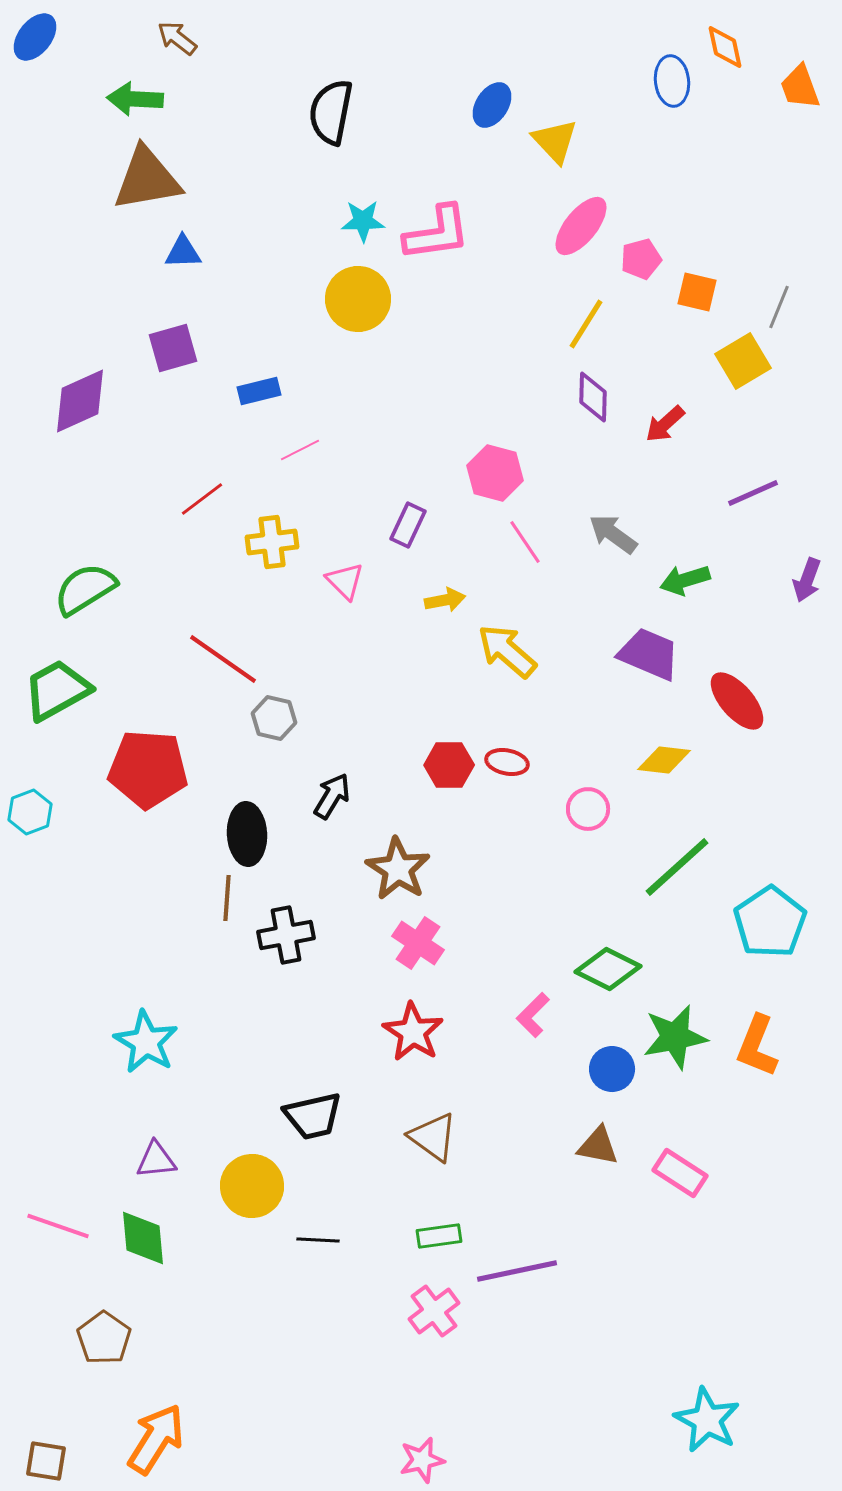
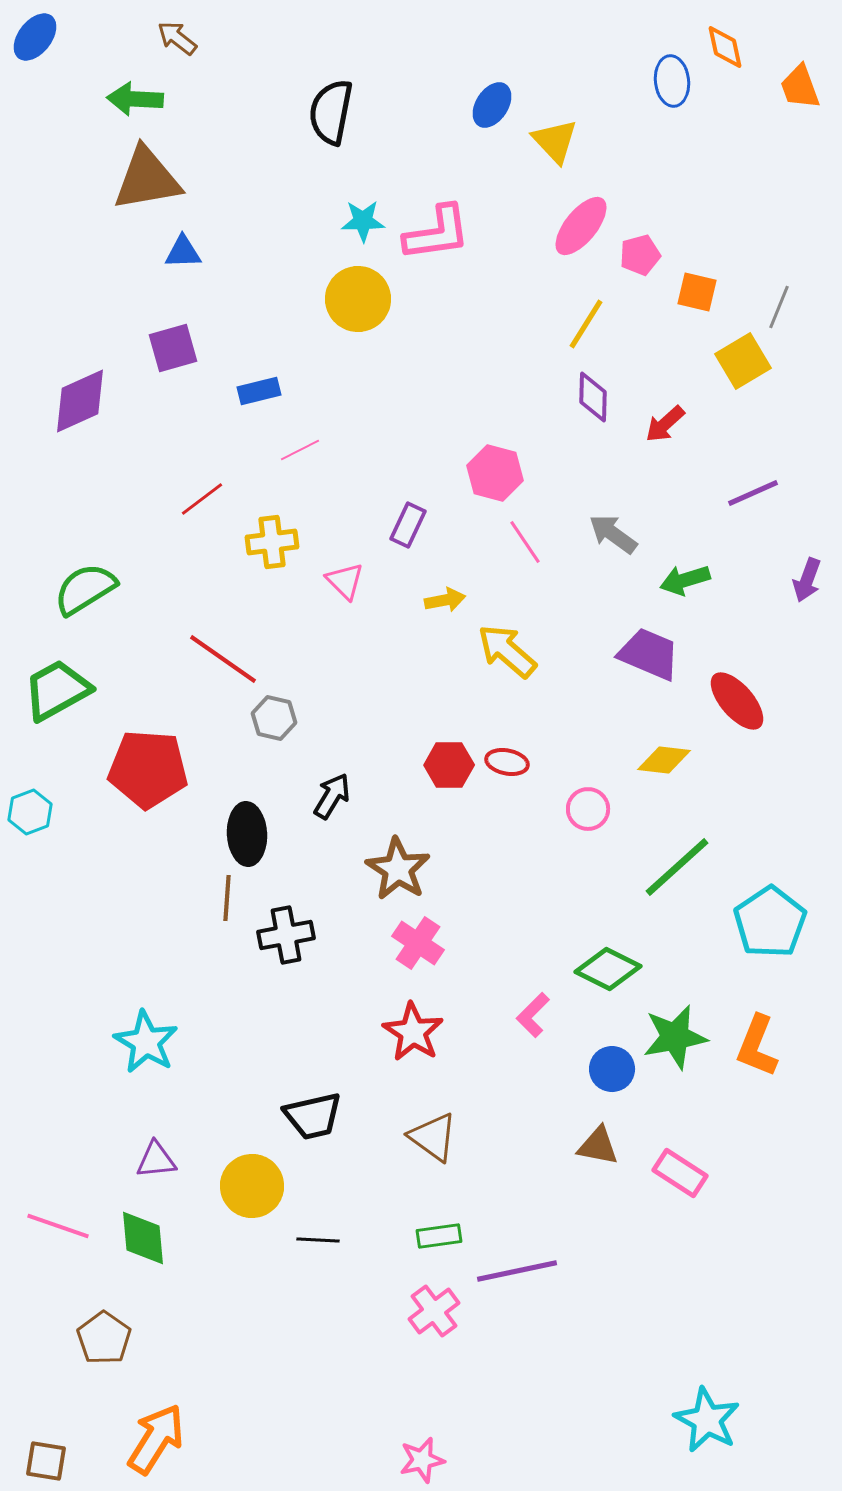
pink pentagon at (641, 259): moved 1 px left, 4 px up
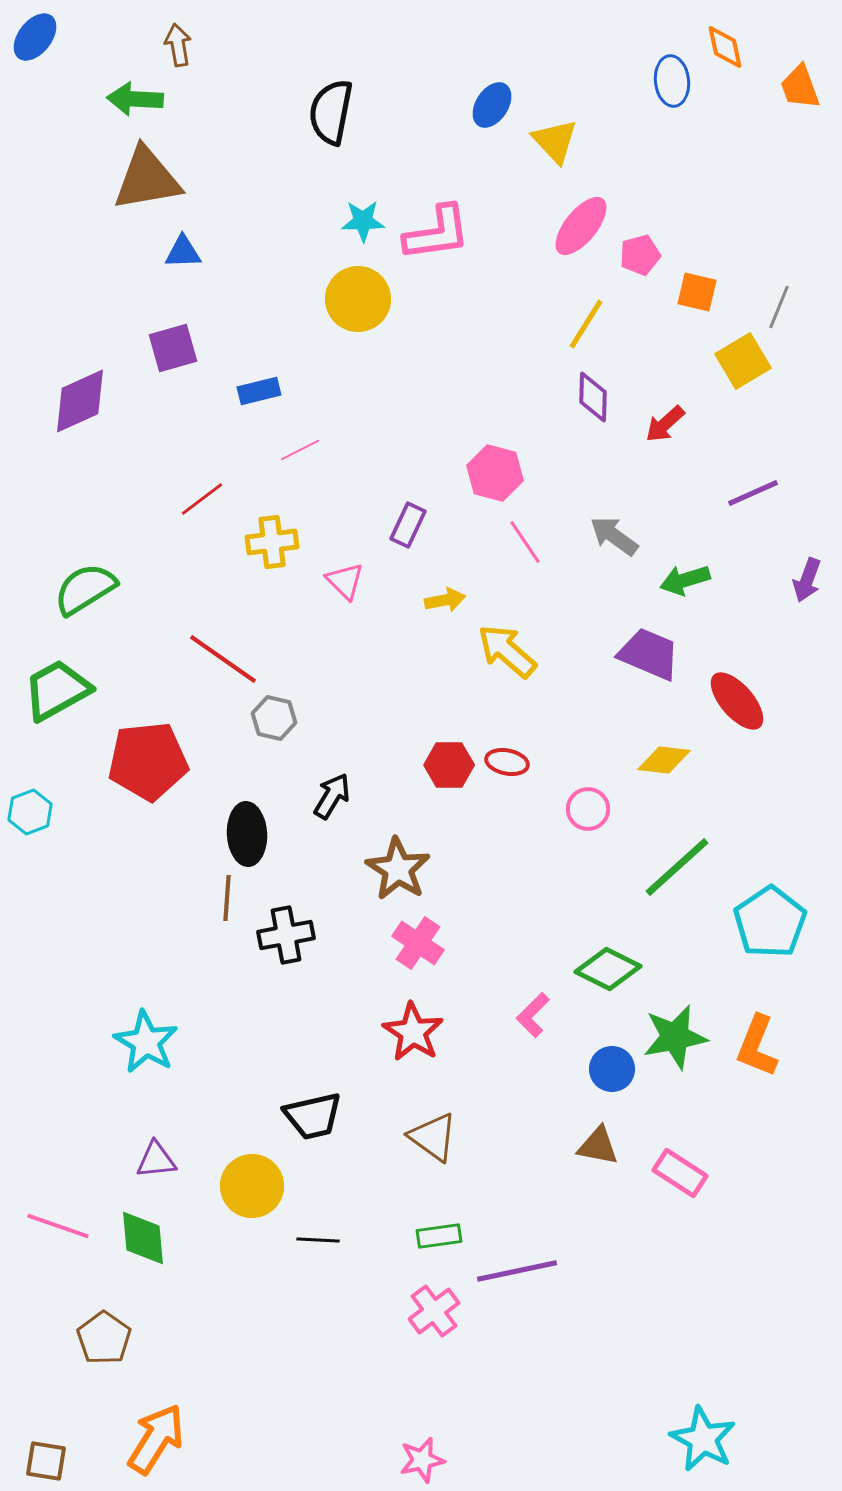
brown arrow at (177, 38): moved 1 px right, 7 px down; rotated 42 degrees clockwise
gray arrow at (613, 534): moved 1 px right, 2 px down
red pentagon at (148, 769): moved 8 px up; rotated 10 degrees counterclockwise
cyan star at (707, 1420): moved 4 px left, 19 px down
